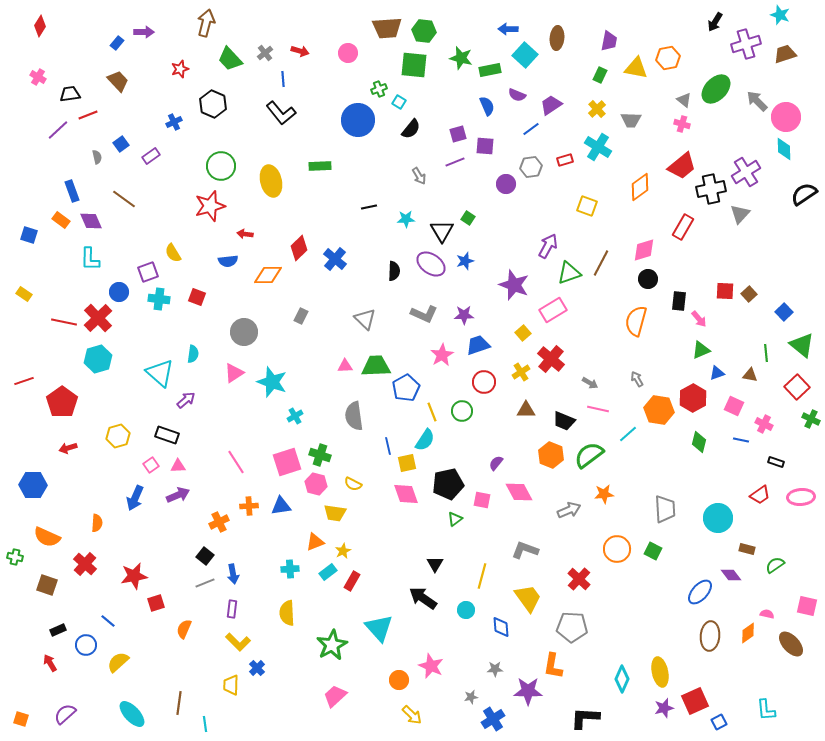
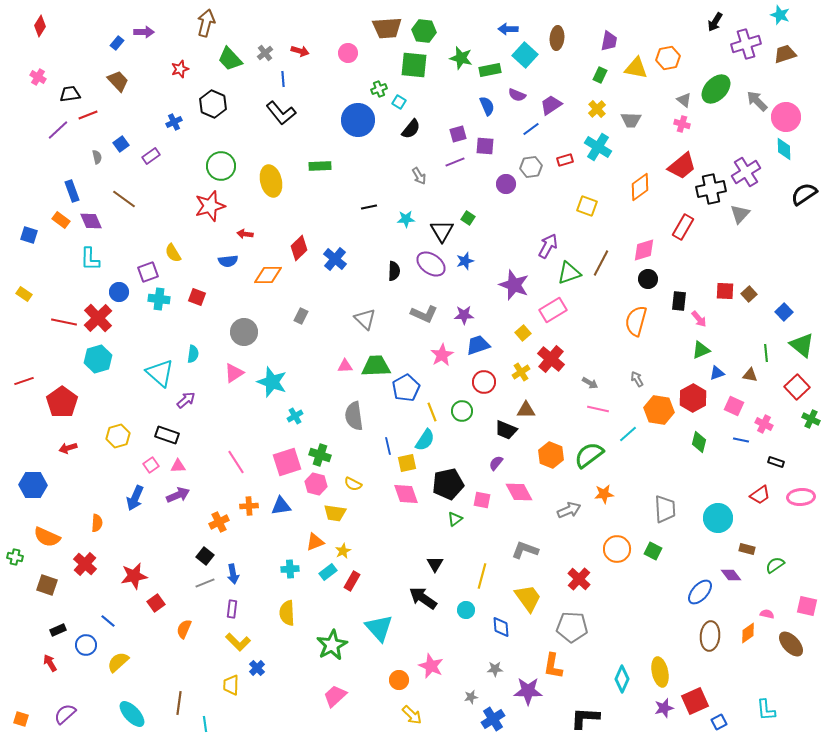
black trapezoid at (564, 421): moved 58 px left, 9 px down
red square at (156, 603): rotated 18 degrees counterclockwise
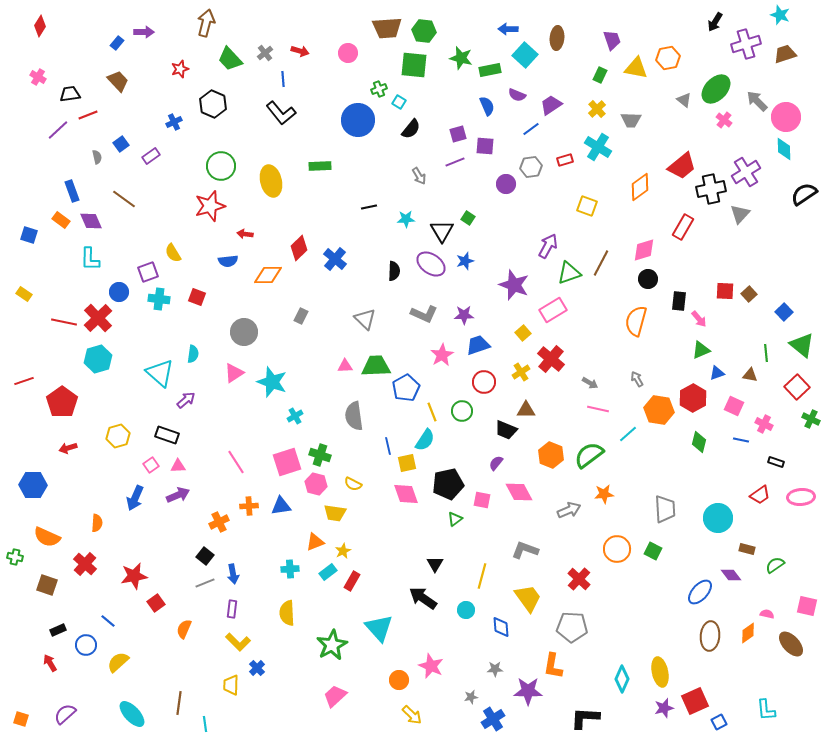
purple trapezoid at (609, 41): moved 3 px right, 1 px up; rotated 30 degrees counterclockwise
pink cross at (682, 124): moved 42 px right, 4 px up; rotated 21 degrees clockwise
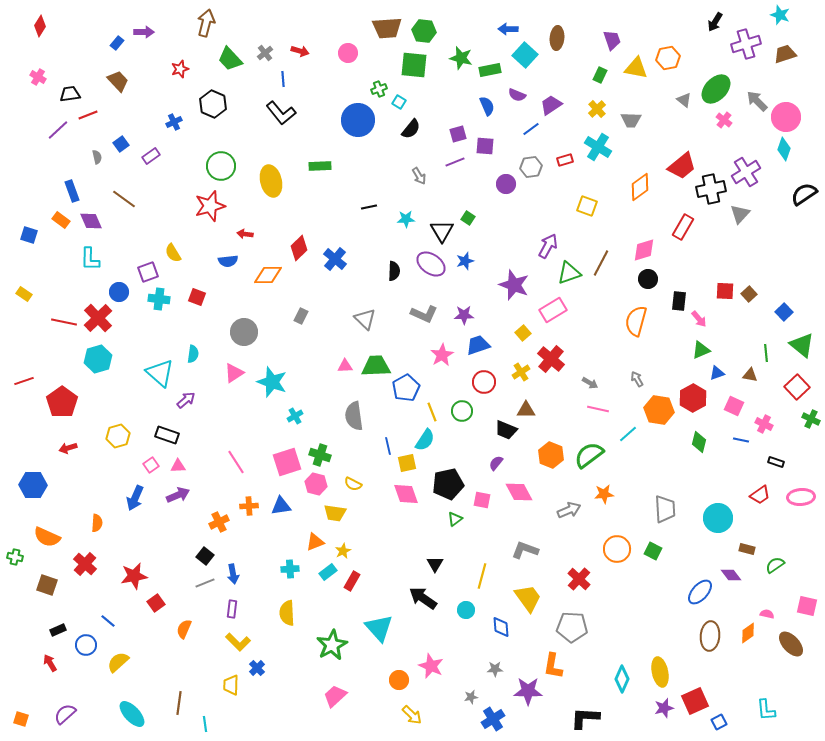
cyan diamond at (784, 149): rotated 20 degrees clockwise
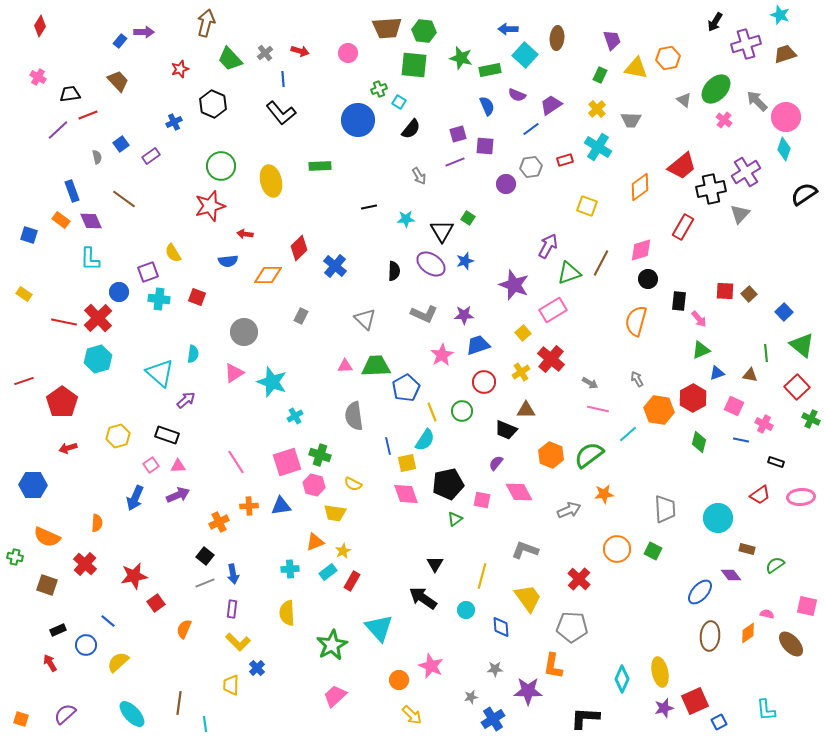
blue rectangle at (117, 43): moved 3 px right, 2 px up
pink diamond at (644, 250): moved 3 px left
blue cross at (335, 259): moved 7 px down
pink hexagon at (316, 484): moved 2 px left, 1 px down
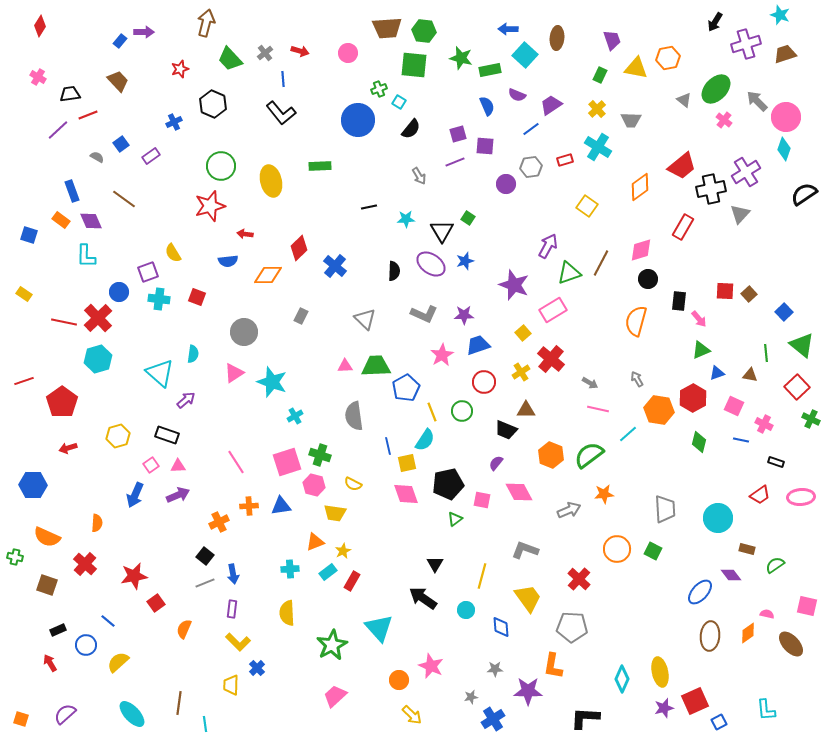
gray semicircle at (97, 157): rotated 48 degrees counterclockwise
yellow square at (587, 206): rotated 15 degrees clockwise
cyan L-shape at (90, 259): moved 4 px left, 3 px up
blue arrow at (135, 498): moved 3 px up
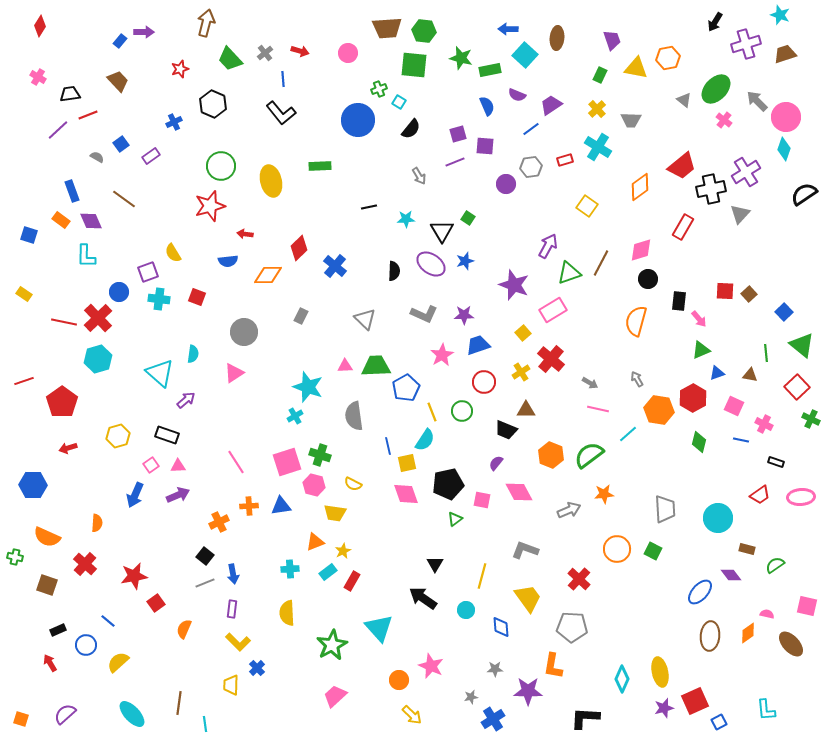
cyan star at (272, 382): moved 36 px right, 5 px down
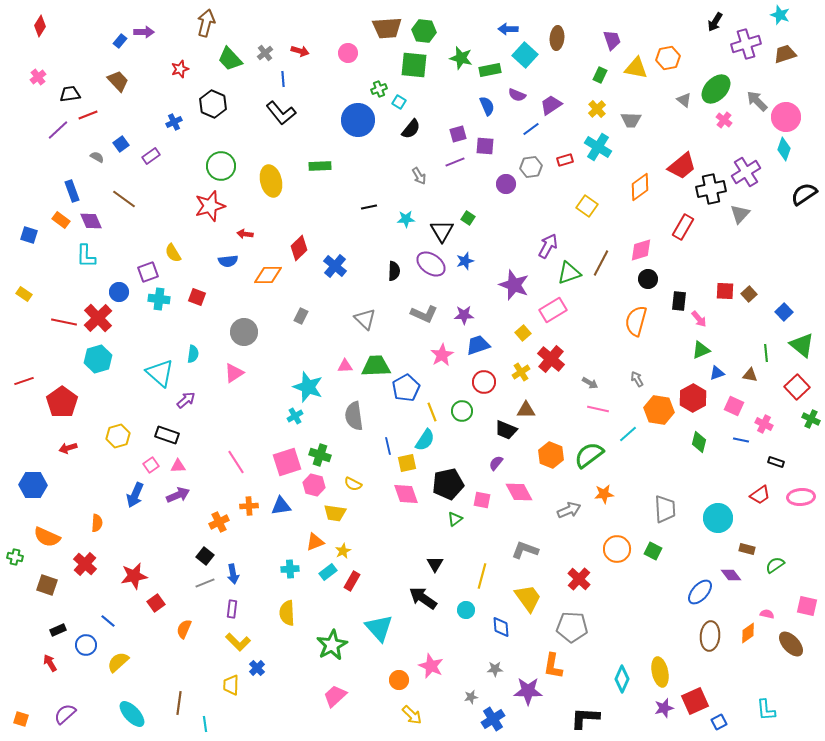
pink cross at (38, 77): rotated 21 degrees clockwise
